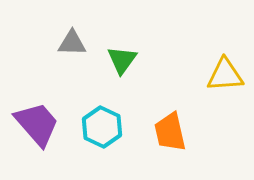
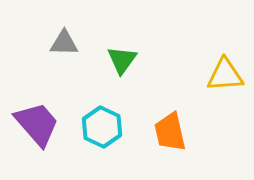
gray triangle: moved 8 px left
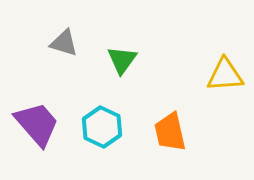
gray triangle: rotated 16 degrees clockwise
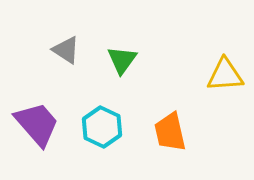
gray triangle: moved 2 px right, 7 px down; rotated 16 degrees clockwise
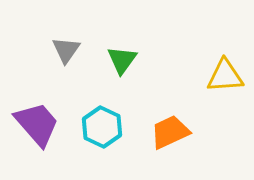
gray triangle: rotated 32 degrees clockwise
yellow triangle: moved 1 px down
orange trapezoid: rotated 78 degrees clockwise
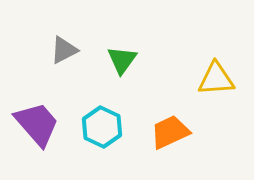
gray triangle: moved 2 px left; rotated 28 degrees clockwise
yellow triangle: moved 9 px left, 3 px down
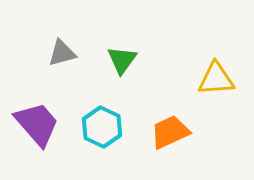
gray triangle: moved 2 px left, 3 px down; rotated 12 degrees clockwise
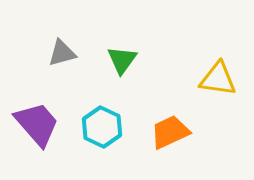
yellow triangle: moved 2 px right; rotated 12 degrees clockwise
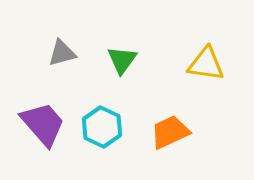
yellow triangle: moved 12 px left, 15 px up
purple trapezoid: moved 6 px right
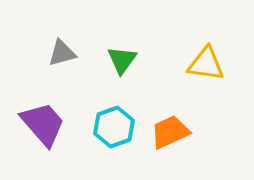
cyan hexagon: moved 12 px right; rotated 15 degrees clockwise
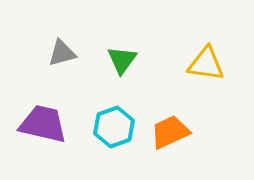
purple trapezoid: rotated 36 degrees counterclockwise
